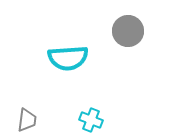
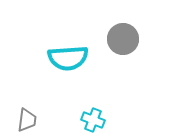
gray circle: moved 5 px left, 8 px down
cyan cross: moved 2 px right
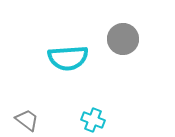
gray trapezoid: rotated 60 degrees counterclockwise
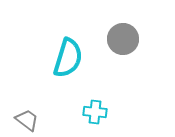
cyan semicircle: rotated 69 degrees counterclockwise
cyan cross: moved 2 px right, 8 px up; rotated 15 degrees counterclockwise
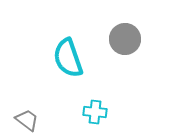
gray circle: moved 2 px right
cyan semicircle: rotated 144 degrees clockwise
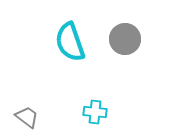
cyan semicircle: moved 2 px right, 16 px up
gray trapezoid: moved 3 px up
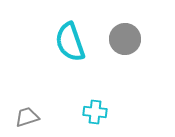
gray trapezoid: rotated 55 degrees counterclockwise
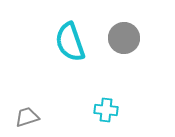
gray circle: moved 1 px left, 1 px up
cyan cross: moved 11 px right, 2 px up
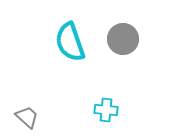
gray circle: moved 1 px left, 1 px down
gray trapezoid: rotated 60 degrees clockwise
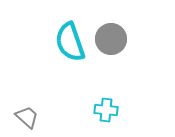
gray circle: moved 12 px left
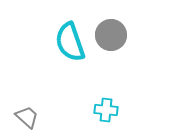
gray circle: moved 4 px up
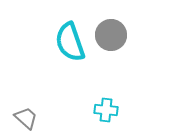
gray trapezoid: moved 1 px left, 1 px down
